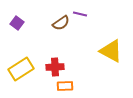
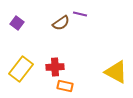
yellow triangle: moved 5 px right, 21 px down
yellow rectangle: rotated 20 degrees counterclockwise
orange rectangle: rotated 14 degrees clockwise
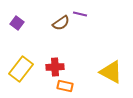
yellow triangle: moved 5 px left
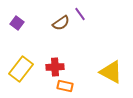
purple line: rotated 40 degrees clockwise
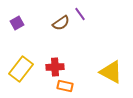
purple square: rotated 24 degrees clockwise
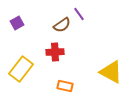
purple line: moved 1 px left
brown semicircle: moved 1 px right, 2 px down
red cross: moved 15 px up
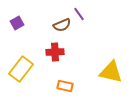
brown semicircle: rotated 12 degrees clockwise
yellow triangle: rotated 15 degrees counterclockwise
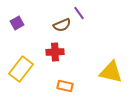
purple line: moved 1 px up
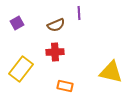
purple line: rotated 32 degrees clockwise
brown semicircle: moved 6 px left
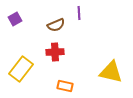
purple square: moved 2 px left, 4 px up
